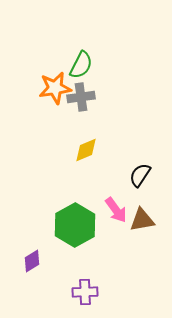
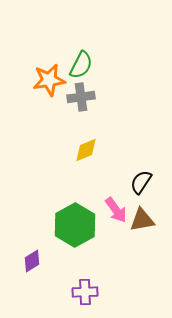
orange star: moved 6 px left, 8 px up
black semicircle: moved 1 px right, 7 px down
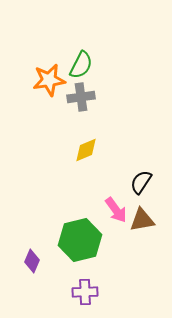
green hexagon: moved 5 px right, 15 px down; rotated 15 degrees clockwise
purple diamond: rotated 35 degrees counterclockwise
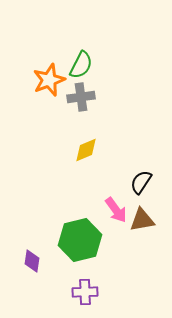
orange star: rotated 12 degrees counterclockwise
purple diamond: rotated 15 degrees counterclockwise
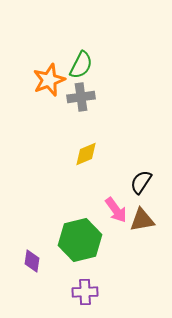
yellow diamond: moved 4 px down
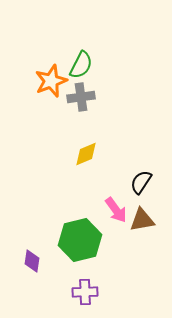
orange star: moved 2 px right, 1 px down
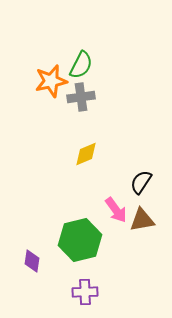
orange star: rotated 8 degrees clockwise
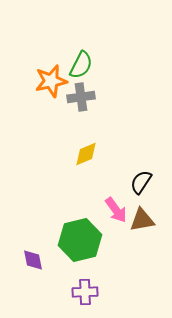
purple diamond: moved 1 px right, 1 px up; rotated 20 degrees counterclockwise
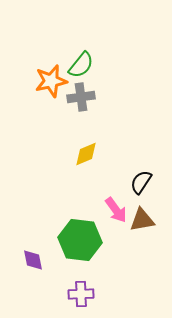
green semicircle: rotated 12 degrees clockwise
green hexagon: rotated 21 degrees clockwise
purple cross: moved 4 px left, 2 px down
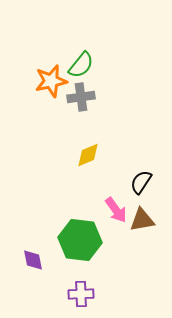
yellow diamond: moved 2 px right, 1 px down
